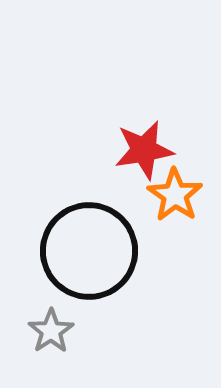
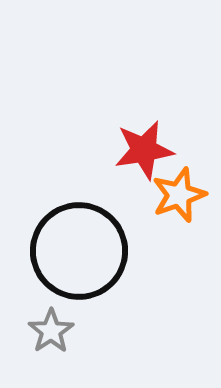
orange star: moved 4 px right; rotated 18 degrees clockwise
black circle: moved 10 px left
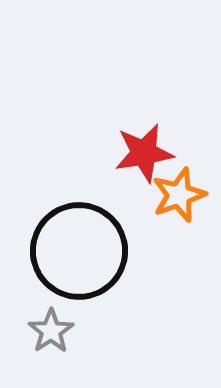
red star: moved 3 px down
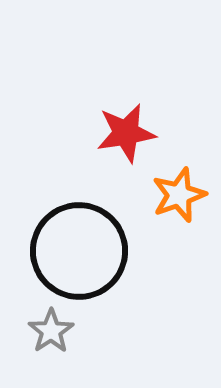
red star: moved 18 px left, 20 px up
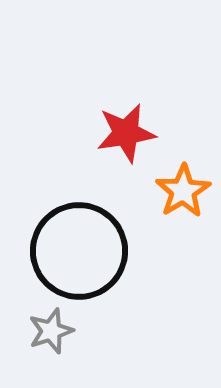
orange star: moved 4 px right, 4 px up; rotated 12 degrees counterclockwise
gray star: rotated 15 degrees clockwise
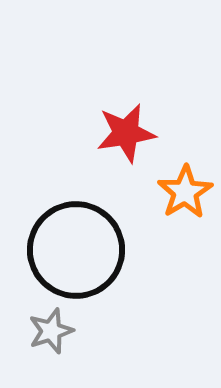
orange star: moved 2 px right, 1 px down
black circle: moved 3 px left, 1 px up
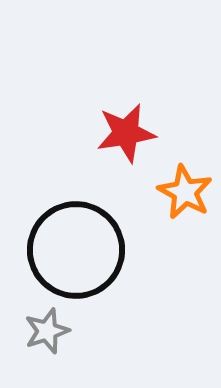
orange star: rotated 12 degrees counterclockwise
gray star: moved 4 px left
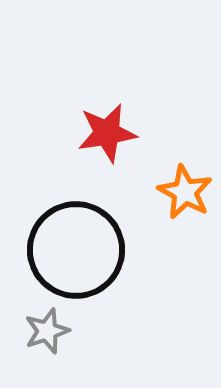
red star: moved 19 px left
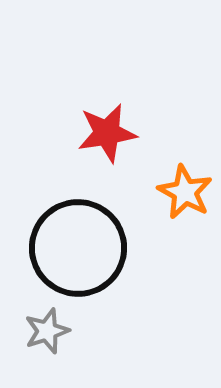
black circle: moved 2 px right, 2 px up
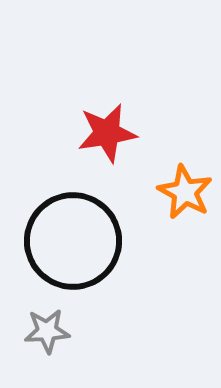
black circle: moved 5 px left, 7 px up
gray star: rotated 15 degrees clockwise
